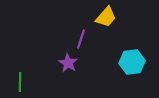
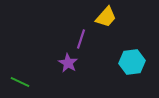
green line: rotated 66 degrees counterclockwise
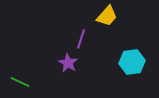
yellow trapezoid: moved 1 px right, 1 px up
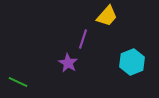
purple line: moved 2 px right
cyan hexagon: rotated 15 degrees counterclockwise
green line: moved 2 px left
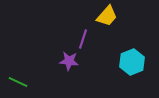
purple star: moved 1 px right, 2 px up; rotated 24 degrees counterclockwise
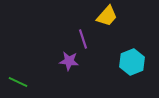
purple line: rotated 36 degrees counterclockwise
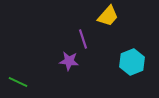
yellow trapezoid: moved 1 px right
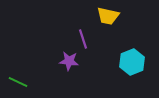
yellow trapezoid: rotated 60 degrees clockwise
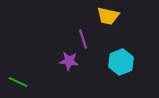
cyan hexagon: moved 11 px left
